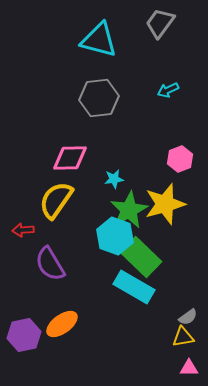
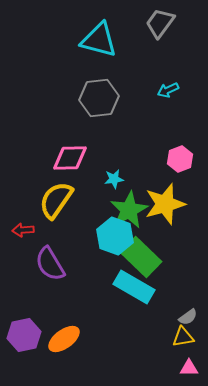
orange ellipse: moved 2 px right, 15 px down
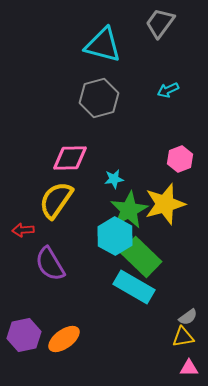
cyan triangle: moved 4 px right, 5 px down
gray hexagon: rotated 9 degrees counterclockwise
cyan hexagon: rotated 9 degrees clockwise
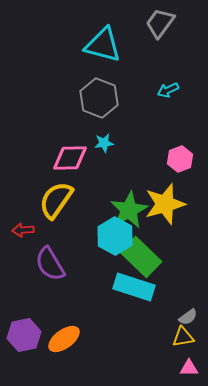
gray hexagon: rotated 24 degrees counterclockwise
cyan star: moved 10 px left, 36 px up
cyan rectangle: rotated 12 degrees counterclockwise
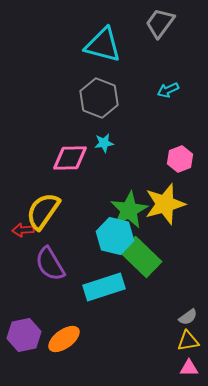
yellow semicircle: moved 13 px left, 11 px down
cyan hexagon: rotated 15 degrees counterclockwise
cyan rectangle: moved 30 px left; rotated 36 degrees counterclockwise
yellow triangle: moved 5 px right, 4 px down
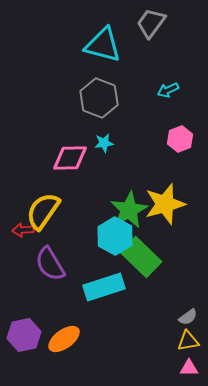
gray trapezoid: moved 9 px left
pink hexagon: moved 20 px up
cyan hexagon: rotated 15 degrees clockwise
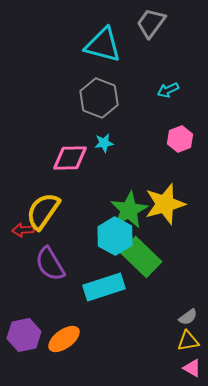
pink triangle: moved 3 px right; rotated 30 degrees clockwise
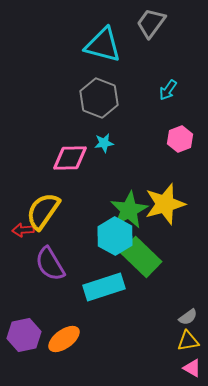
cyan arrow: rotated 30 degrees counterclockwise
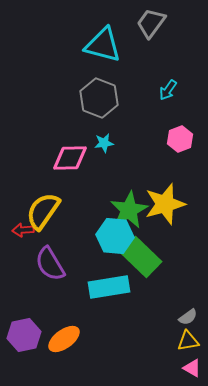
cyan hexagon: rotated 24 degrees counterclockwise
cyan rectangle: moved 5 px right; rotated 9 degrees clockwise
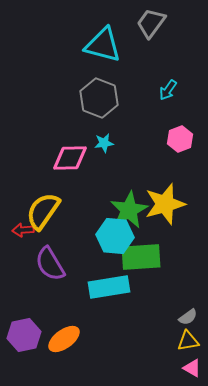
green rectangle: rotated 48 degrees counterclockwise
